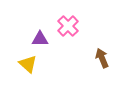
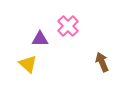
brown arrow: moved 4 px down
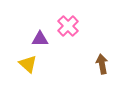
brown arrow: moved 2 px down; rotated 12 degrees clockwise
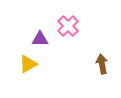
yellow triangle: rotated 48 degrees clockwise
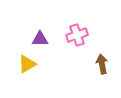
pink cross: moved 9 px right, 9 px down; rotated 25 degrees clockwise
yellow triangle: moved 1 px left
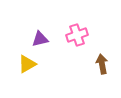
purple triangle: rotated 12 degrees counterclockwise
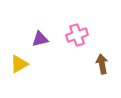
yellow triangle: moved 8 px left
